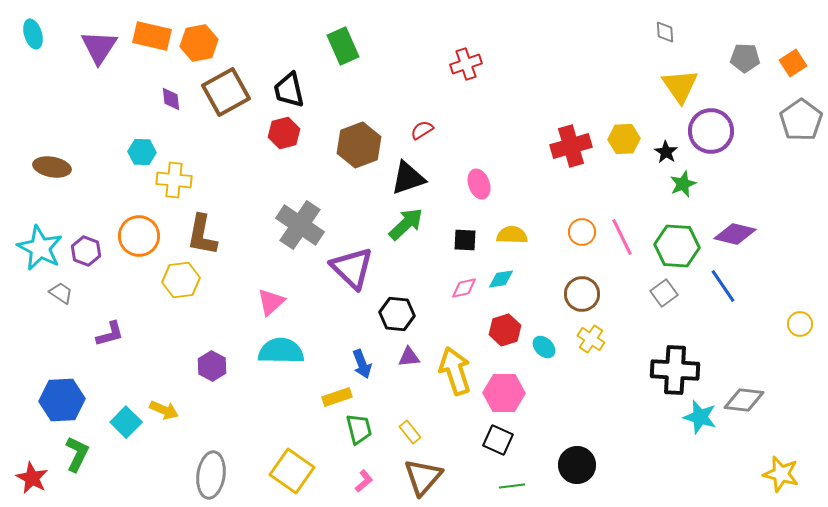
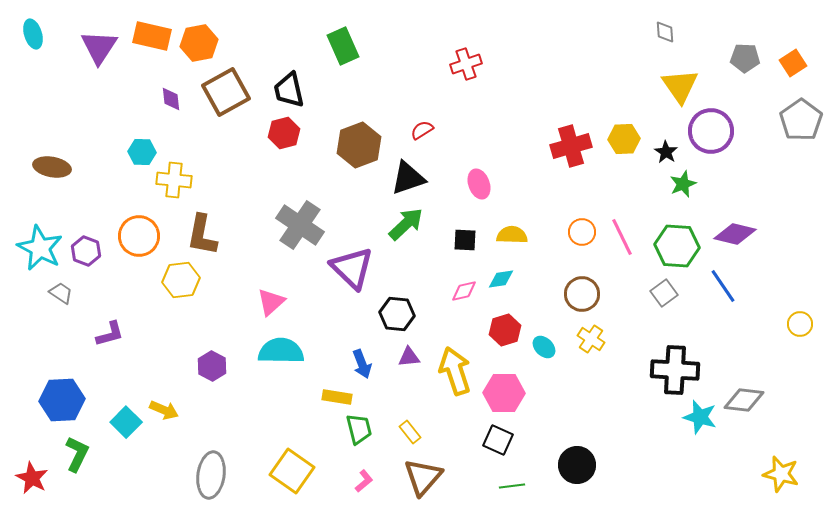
pink diamond at (464, 288): moved 3 px down
yellow rectangle at (337, 397): rotated 28 degrees clockwise
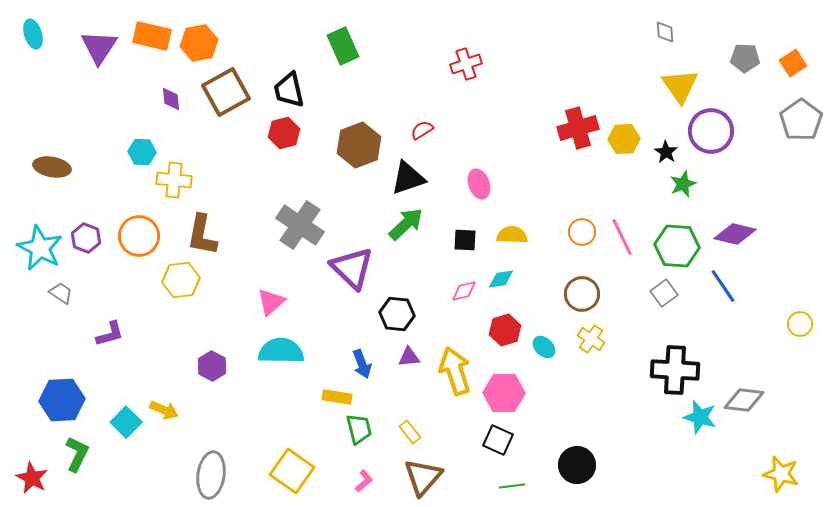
red cross at (571, 146): moved 7 px right, 18 px up
purple hexagon at (86, 251): moved 13 px up
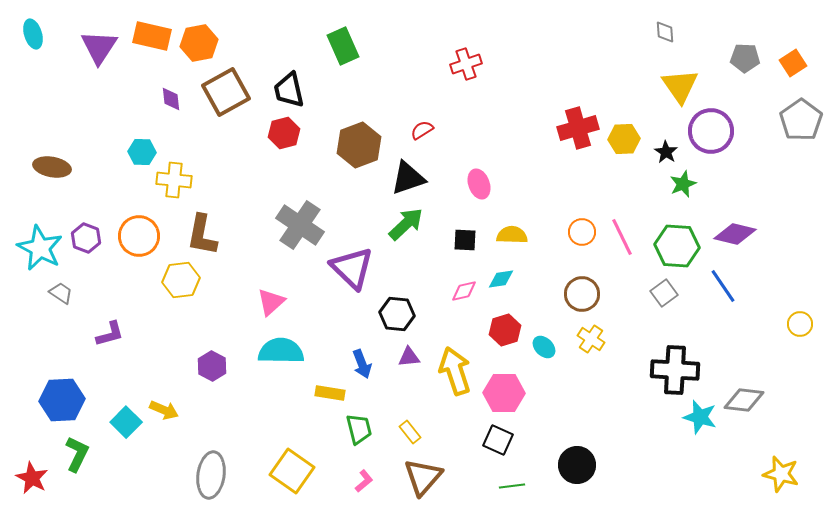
yellow rectangle at (337, 397): moved 7 px left, 4 px up
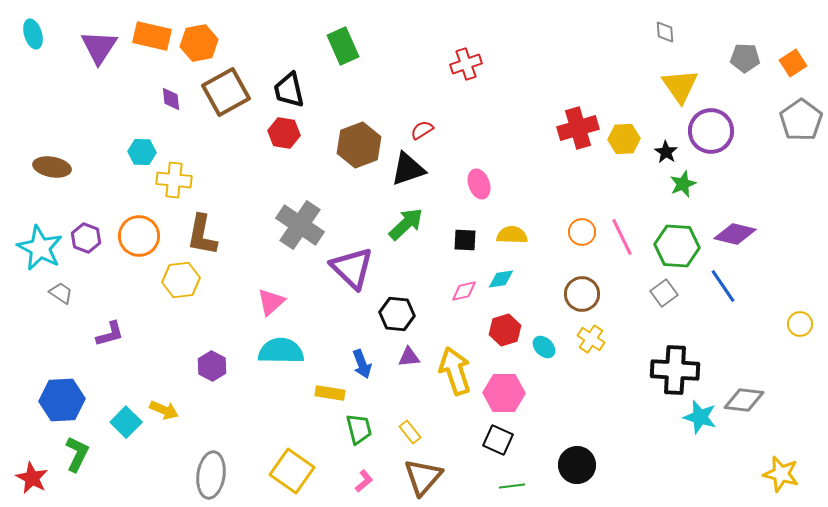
red hexagon at (284, 133): rotated 24 degrees clockwise
black triangle at (408, 178): moved 9 px up
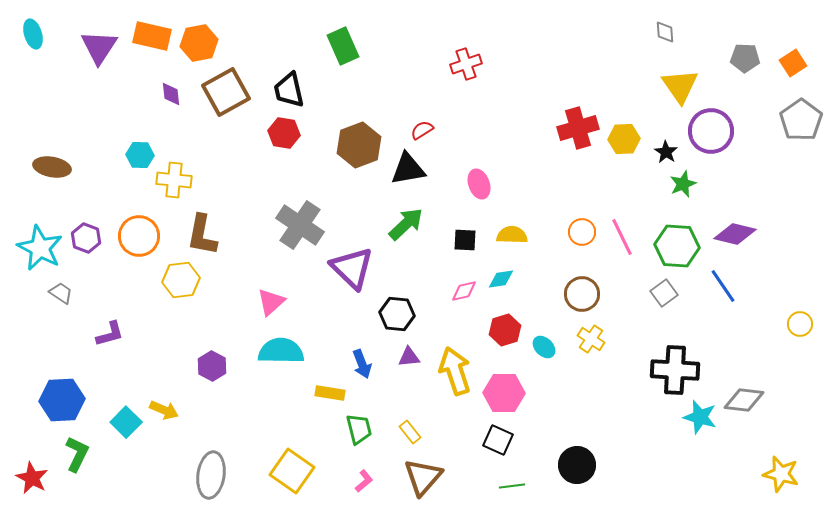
purple diamond at (171, 99): moved 5 px up
cyan hexagon at (142, 152): moved 2 px left, 3 px down
black triangle at (408, 169): rotated 9 degrees clockwise
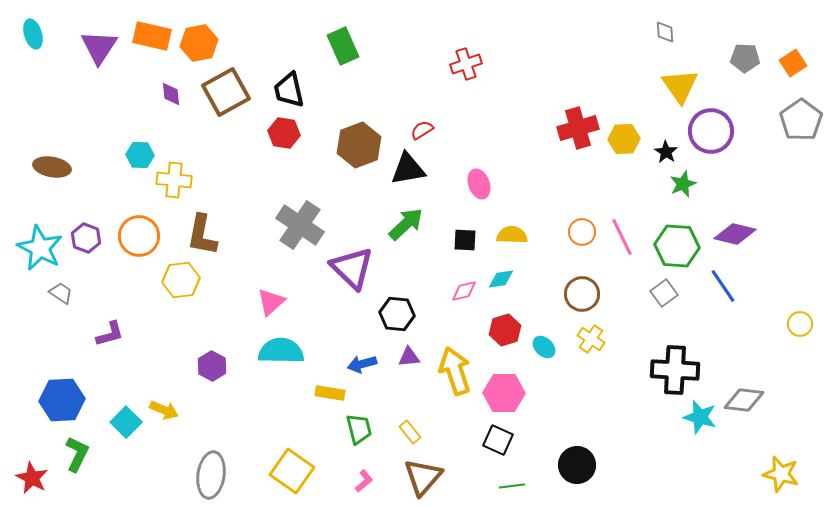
blue arrow at (362, 364): rotated 96 degrees clockwise
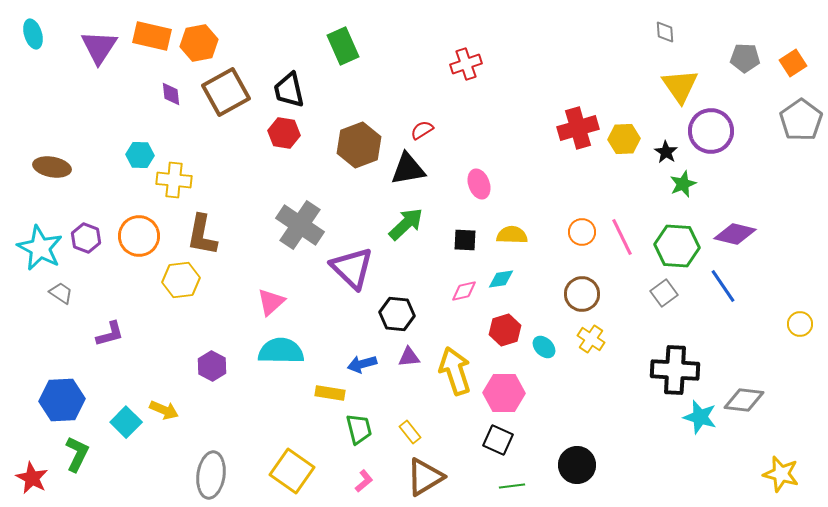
brown triangle at (423, 477): moved 2 px right; rotated 18 degrees clockwise
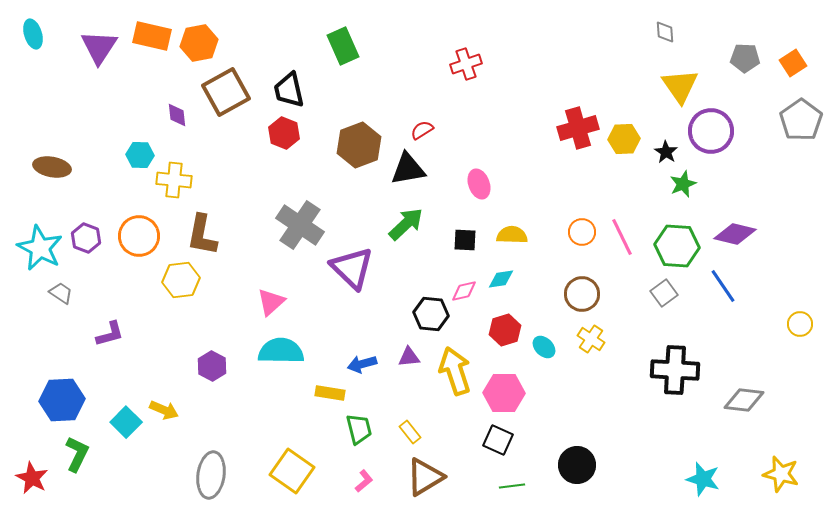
purple diamond at (171, 94): moved 6 px right, 21 px down
red hexagon at (284, 133): rotated 12 degrees clockwise
black hexagon at (397, 314): moved 34 px right
cyan star at (700, 417): moved 3 px right, 62 px down
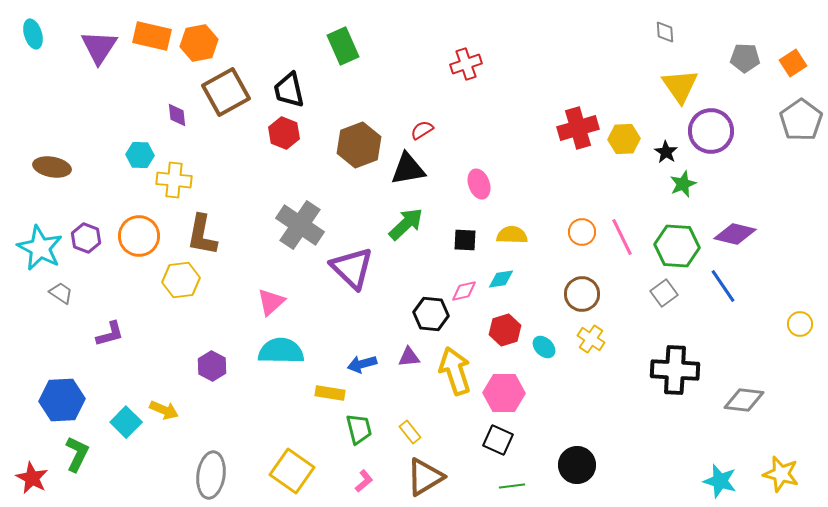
cyan star at (703, 479): moved 17 px right, 2 px down
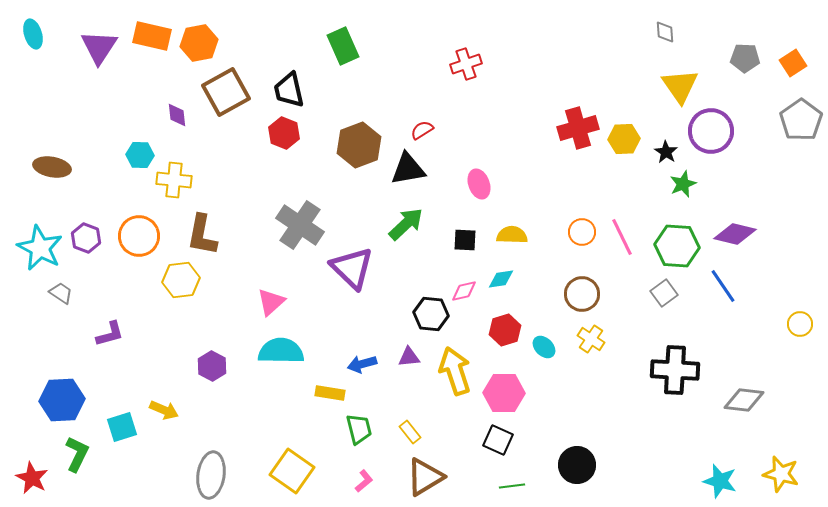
cyan square at (126, 422): moved 4 px left, 5 px down; rotated 28 degrees clockwise
